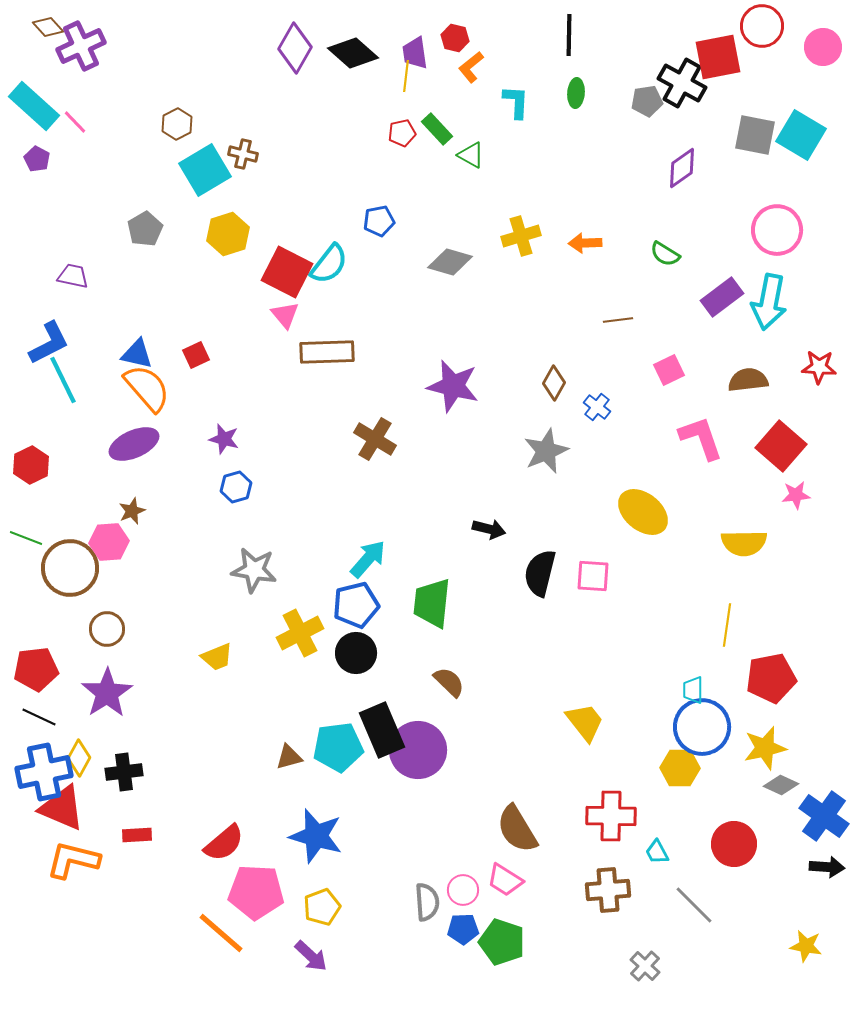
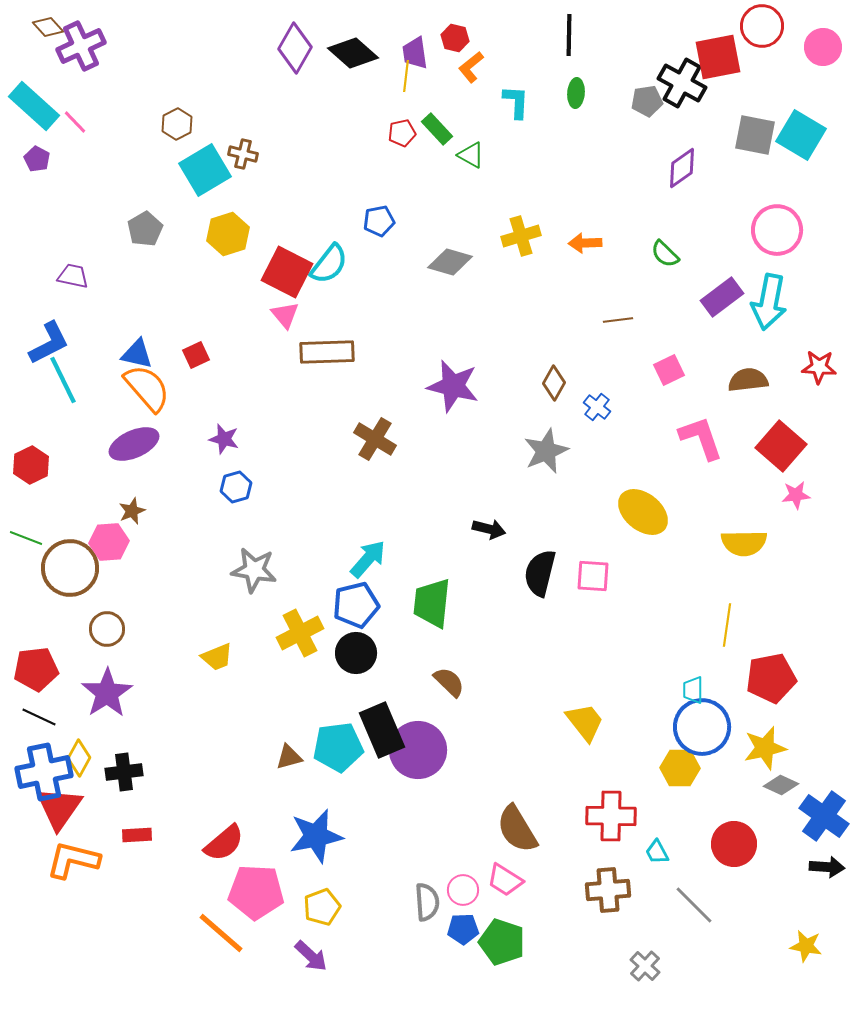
green semicircle at (665, 254): rotated 12 degrees clockwise
red triangle at (62, 808): moved 3 px left; rotated 42 degrees clockwise
blue star at (316, 836): rotated 28 degrees counterclockwise
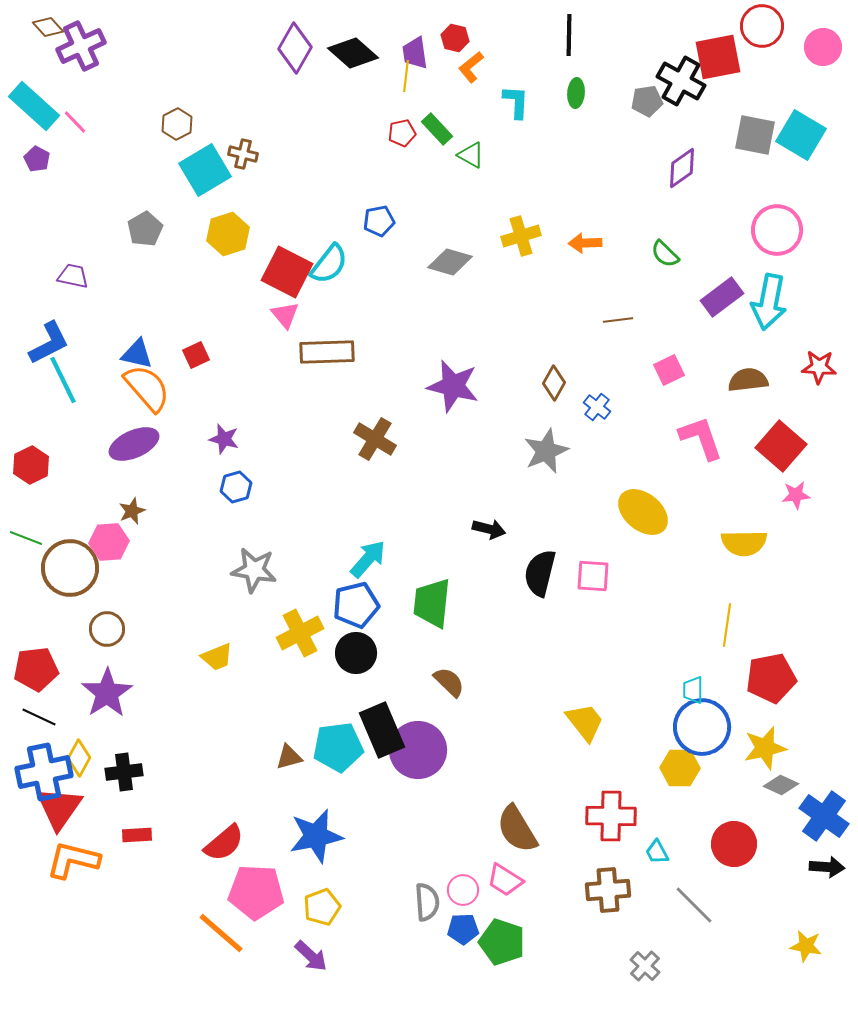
black cross at (682, 83): moved 1 px left, 2 px up
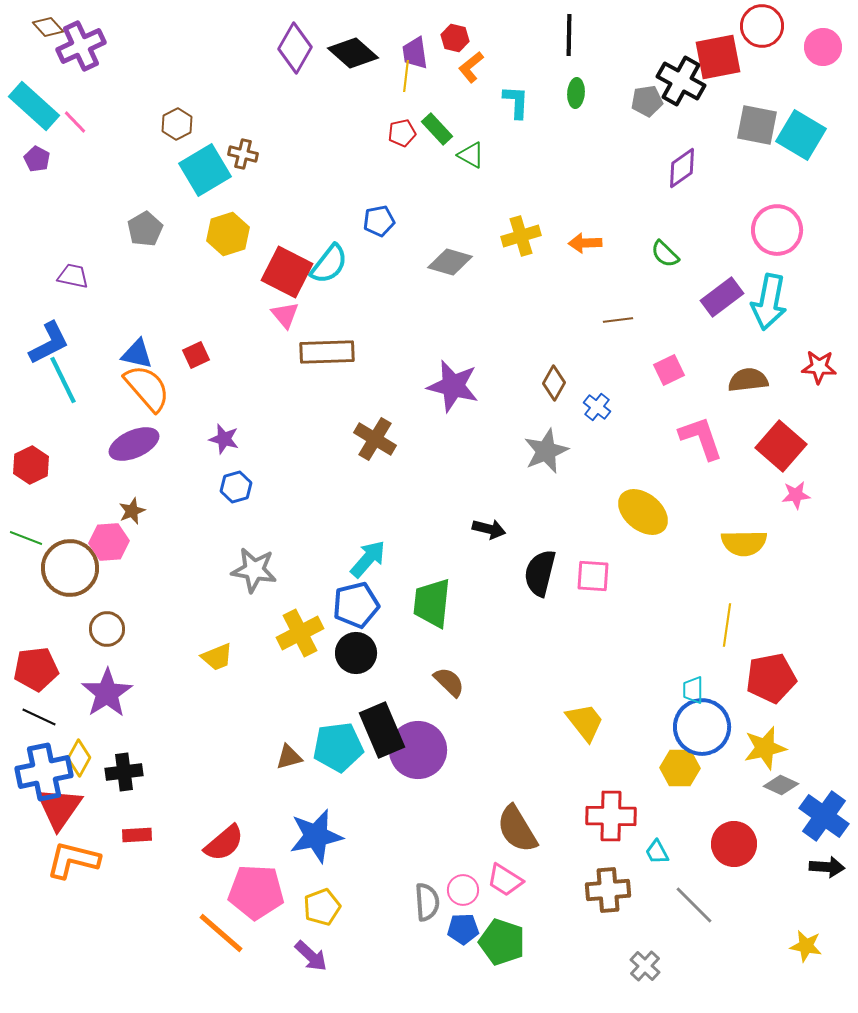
gray square at (755, 135): moved 2 px right, 10 px up
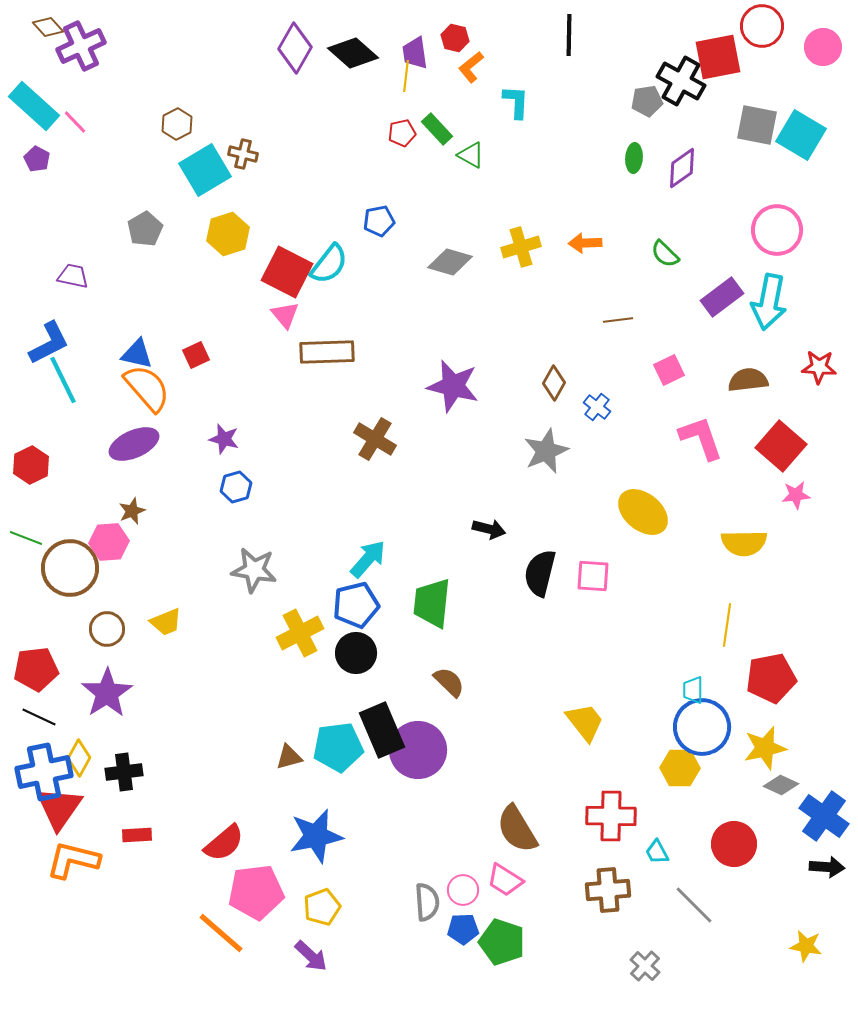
green ellipse at (576, 93): moved 58 px right, 65 px down
yellow cross at (521, 236): moved 11 px down
yellow trapezoid at (217, 657): moved 51 px left, 35 px up
pink pentagon at (256, 892): rotated 10 degrees counterclockwise
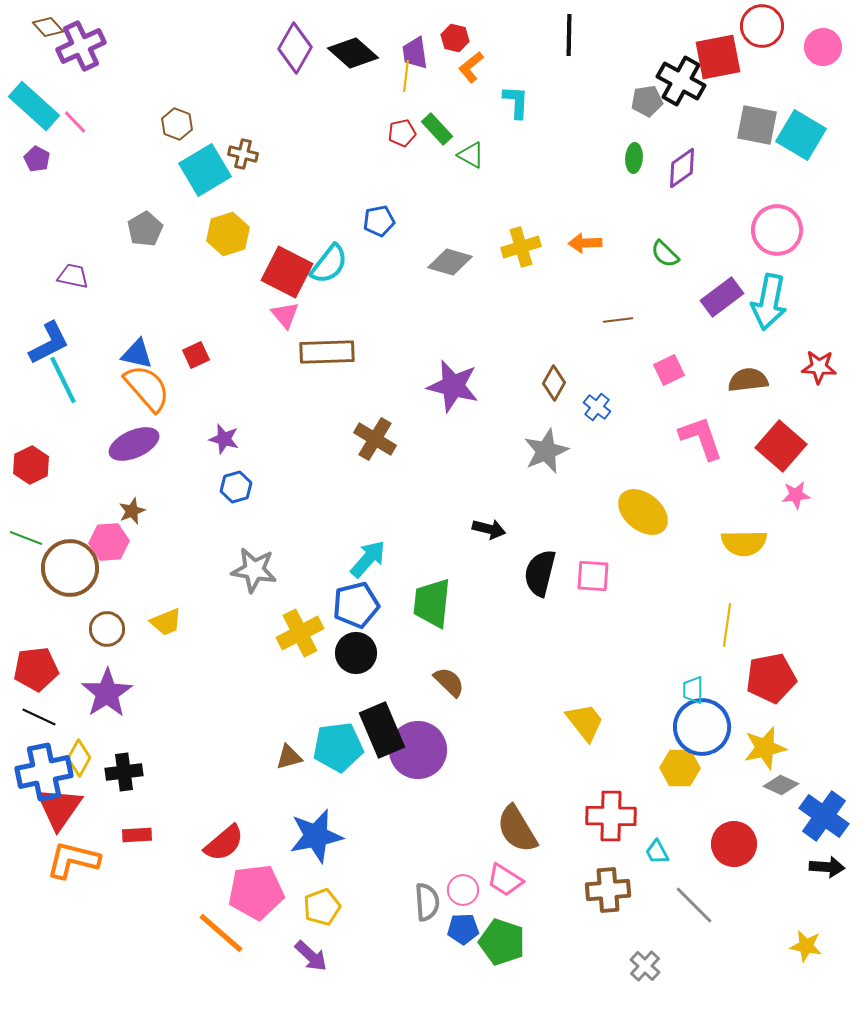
brown hexagon at (177, 124): rotated 12 degrees counterclockwise
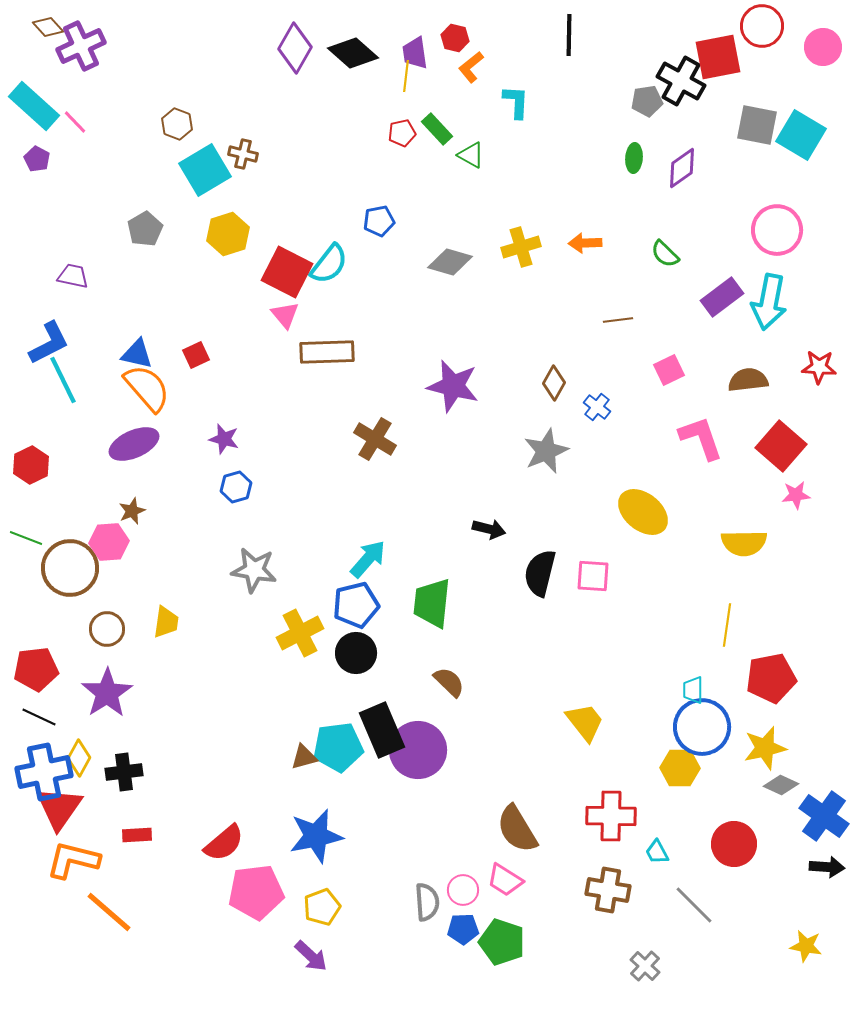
yellow trapezoid at (166, 622): rotated 60 degrees counterclockwise
brown triangle at (289, 757): moved 15 px right
brown cross at (608, 890): rotated 15 degrees clockwise
orange line at (221, 933): moved 112 px left, 21 px up
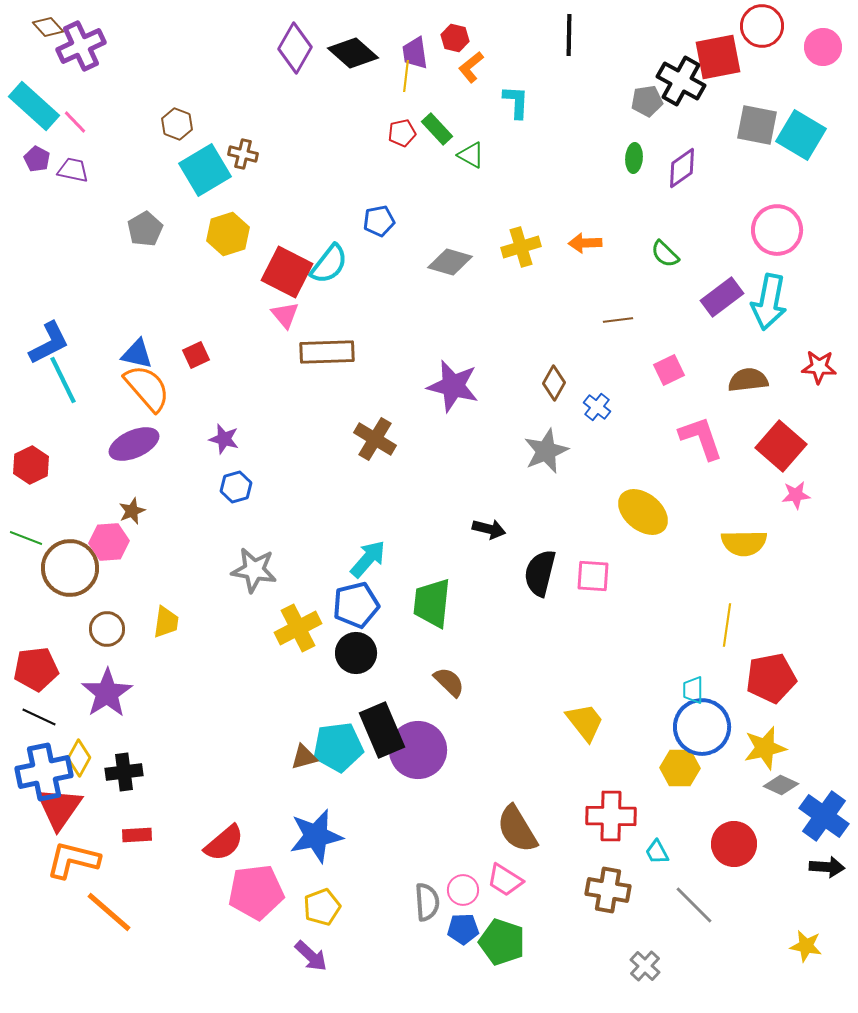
purple trapezoid at (73, 276): moved 106 px up
yellow cross at (300, 633): moved 2 px left, 5 px up
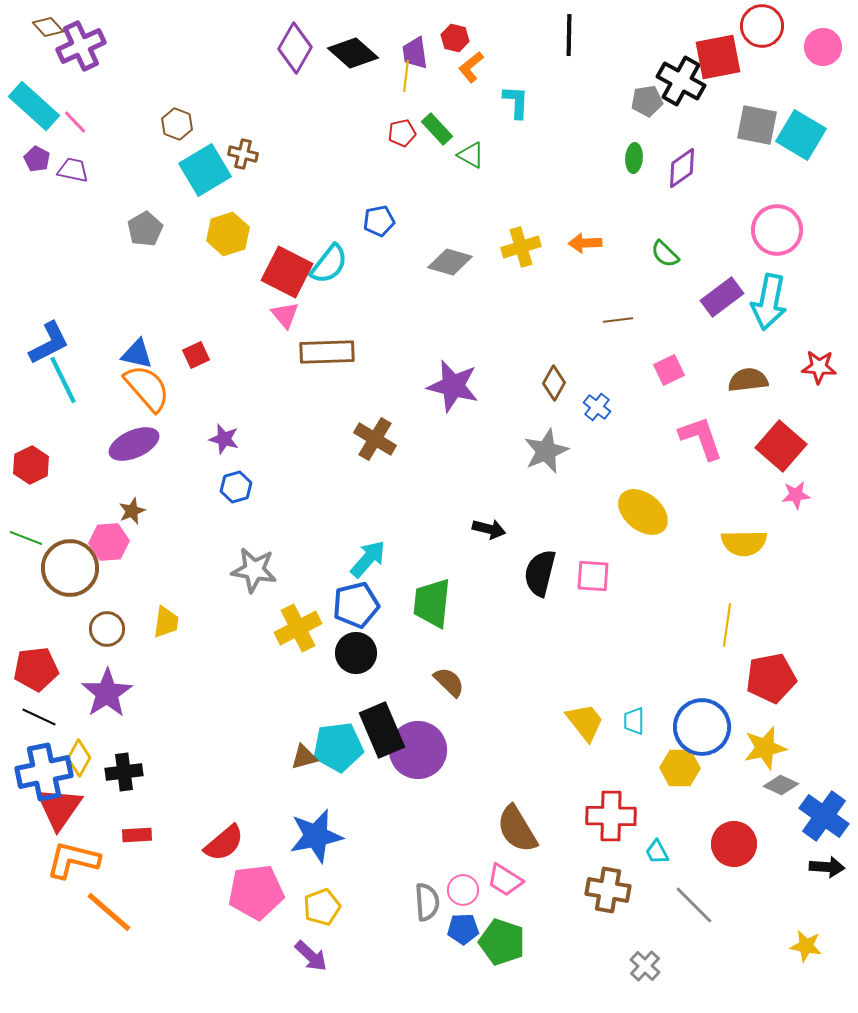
cyan trapezoid at (693, 690): moved 59 px left, 31 px down
